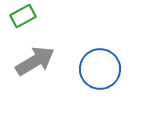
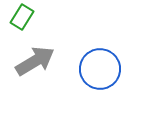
green rectangle: moved 1 px left, 1 px down; rotated 30 degrees counterclockwise
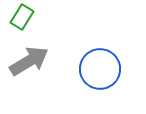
gray arrow: moved 6 px left
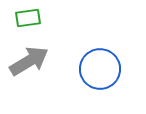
green rectangle: moved 6 px right, 1 px down; rotated 50 degrees clockwise
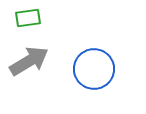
blue circle: moved 6 px left
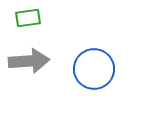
gray arrow: rotated 27 degrees clockwise
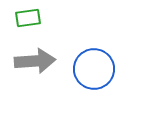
gray arrow: moved 6 px right
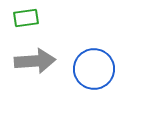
green rectangle: moved 2 px left
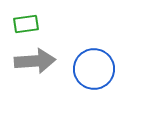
green rectangle: moved 6 px down
